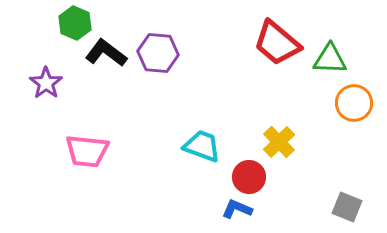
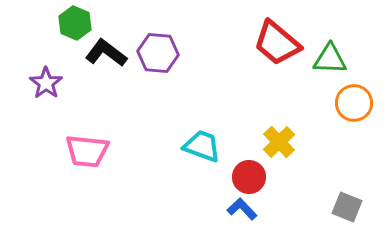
blue L-shape: moved 5 px right; rotated 24 degrees clockwise
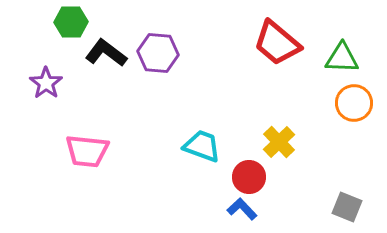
green hexagon: moved 4 px left, 1 px up; rotated 24 degrees counterclockwise
green triangle: moved 12 px right, 1 px up
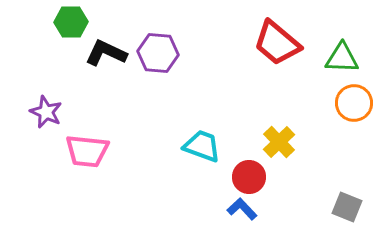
black L-shape: rotated 12 degrees counterclockwise
purple star: moved 29 px down; rotated 12 degrees counterclockwise
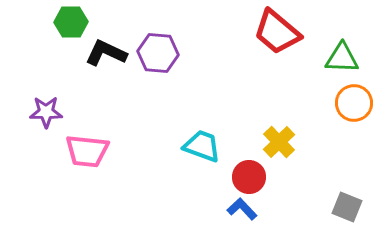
red trapezoid: moved 11 px up
purple star: rotated 24 degrees counterclockwise
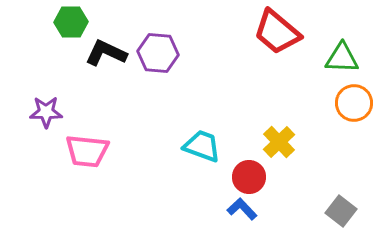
gray square: moved 6 px left, 4 px down; rotated 16 degrees clockwise
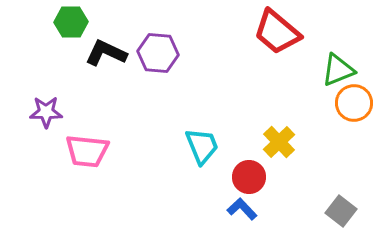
green triangle: moved 4 px left, 12 px down; rotated 24 degrees counterclockwise
cyan trapezoid: rotated 48 degrees clockwise
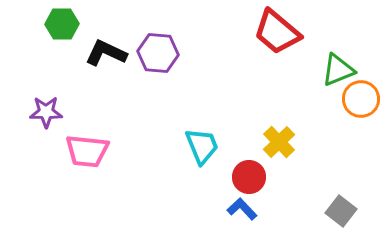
green hexagon: moved 9 px left, 2 px down
orange circle: moved 7 px right, 4 px up
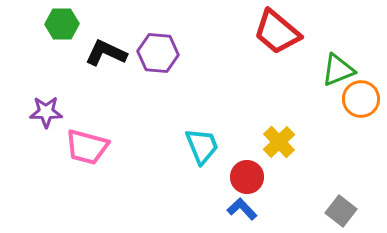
pink trapezoid: moved 4 px up; rotated 9 degrees clockwise
red circle: moved 2 px left
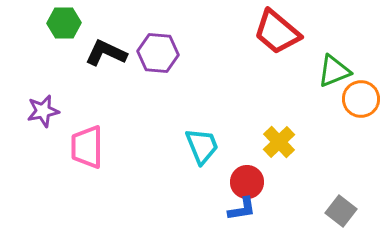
green hexagon: moved 2 px right, 1 px up
green triangle: moved 4 px left, 1 px down
purple star: moved 3 px left, 1 px up; rotated 12 degrees counterclockwise
pink trapezoid: rotated 75 degrees clockwise
red circle: moved 5 px down
blue L-shape: rotated 124 degrees clockwise
